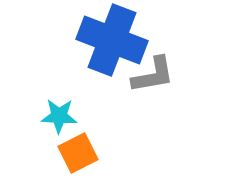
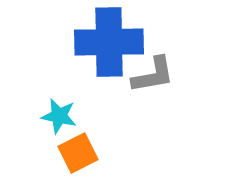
blue cross: moved 3 px left, 2 px down; rotated 22 degrees counterclockwise
cyan star: rotated 9 degrees clockwise
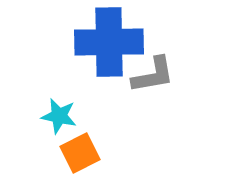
orange square: moved 2 px right
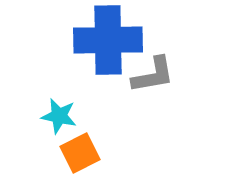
blue cross: moved 1 px left, 2 px up
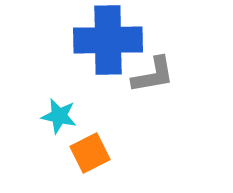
orange square: moved 10 px right
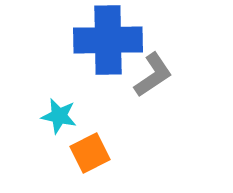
gray L-shape: rotated 24 degrees counterclockwise
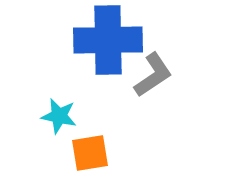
orange square: rotated 18 degrees clockwise
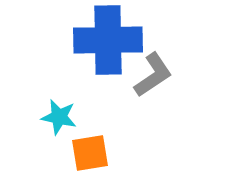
cyan star: moved 1 px down
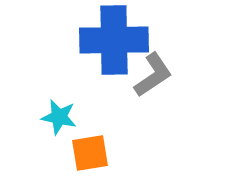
blue cross: moved 6 px right
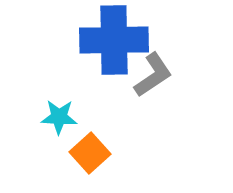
cyan star: rotated 9 degrees counterclockwise
orange square: rotated 33 degrees counterclockwise
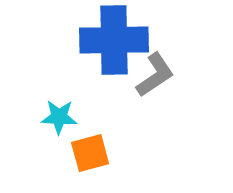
gray L-shape: moved 2 px right
orange square: rotated 27 degrees clockwise
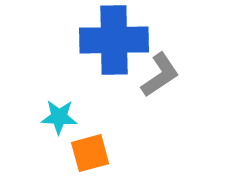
gray L-shape: moved 5 px right
